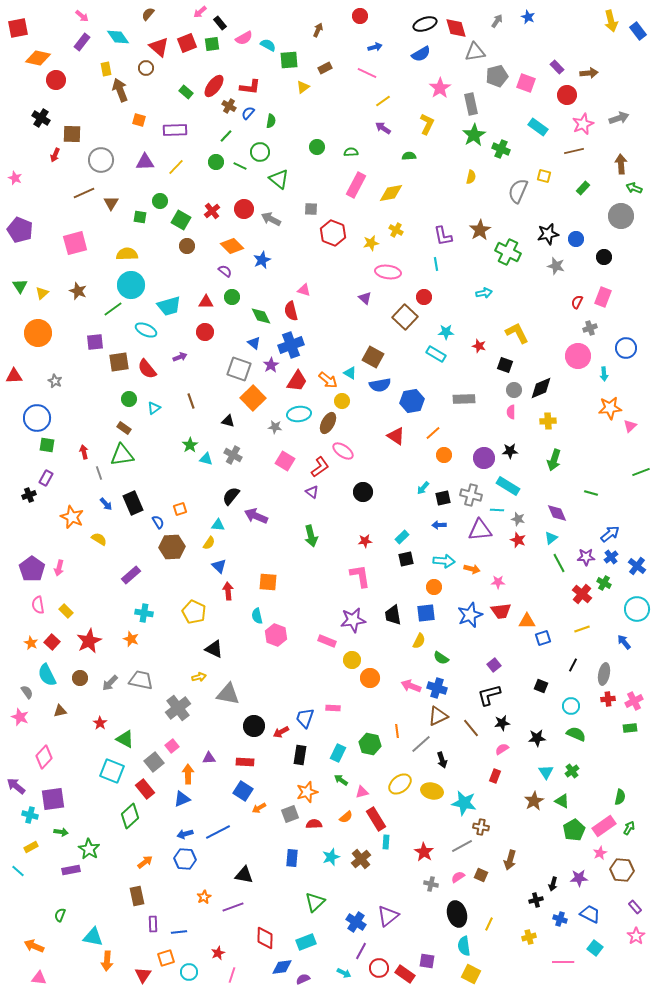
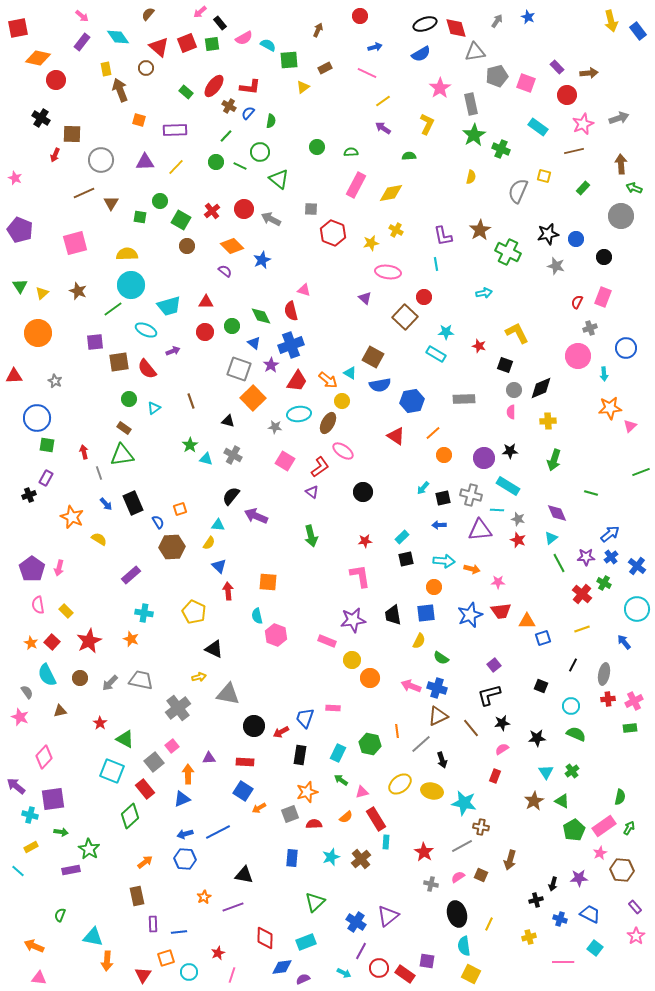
green circle at (232, 297): moved 29 px down
purple arrow at (180, 357): moved 7 px left, 6 px up
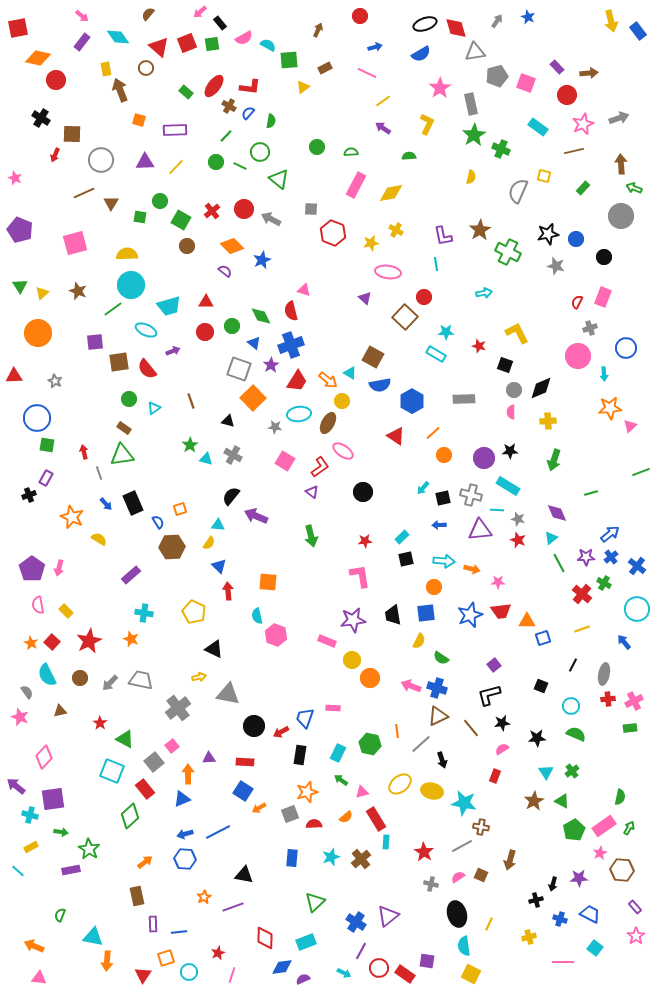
blue hexagon at (412, 401): rotated 20 degrees counterclockwise
green line at (591, 493): rotated 32 degrees counterclockwise
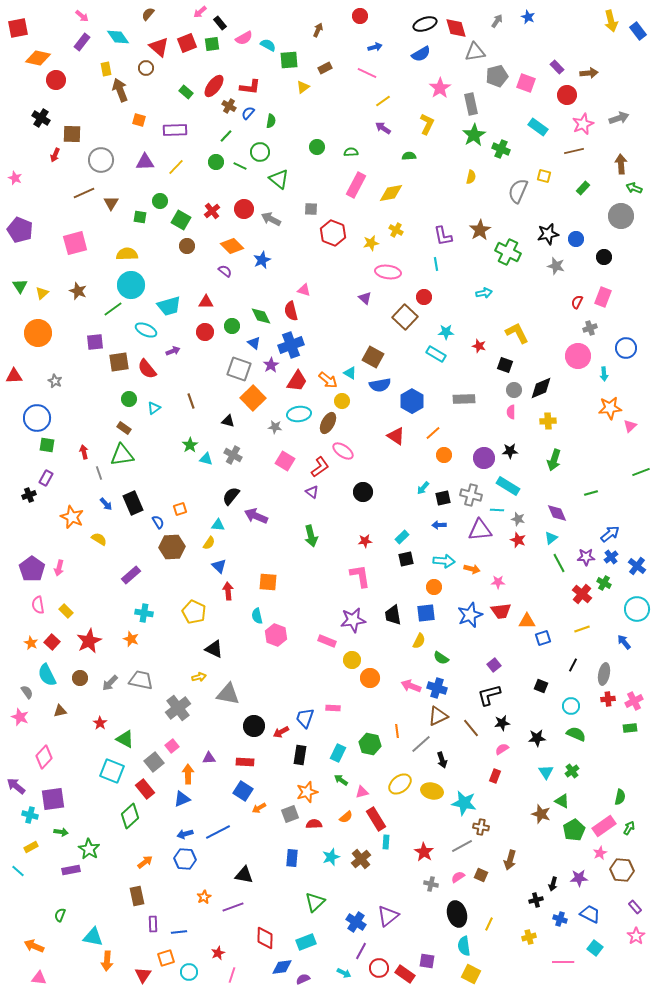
brown star at (534, 801): moved 7 px right, 13 px down; rotated 24 degrees counterclockwise
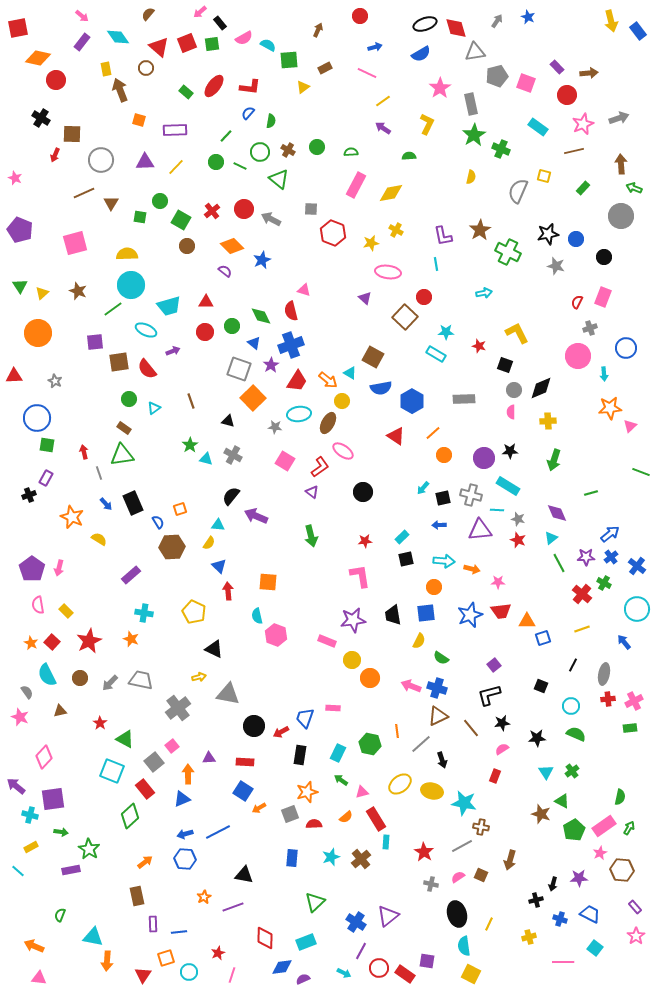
brown cross at (229, 106): moved 59 px right, 44 px down
blue semicircle at (380, 385): moved 1 px right, 3 px down
green line at (641, 472): rotated 42 degrees clockwise
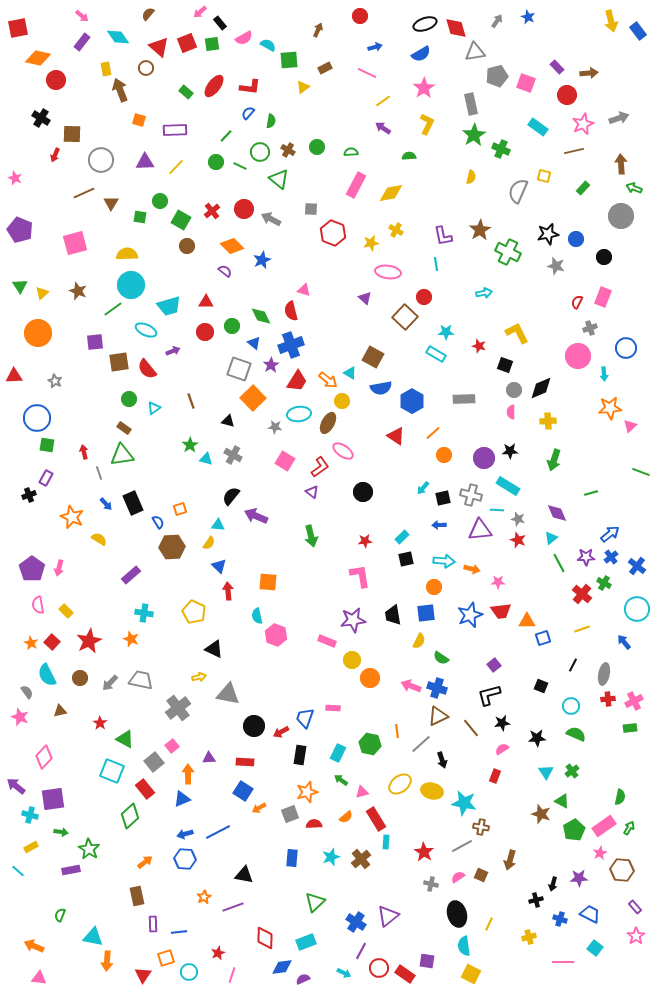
pink star at (440, 88): moved 16 px left
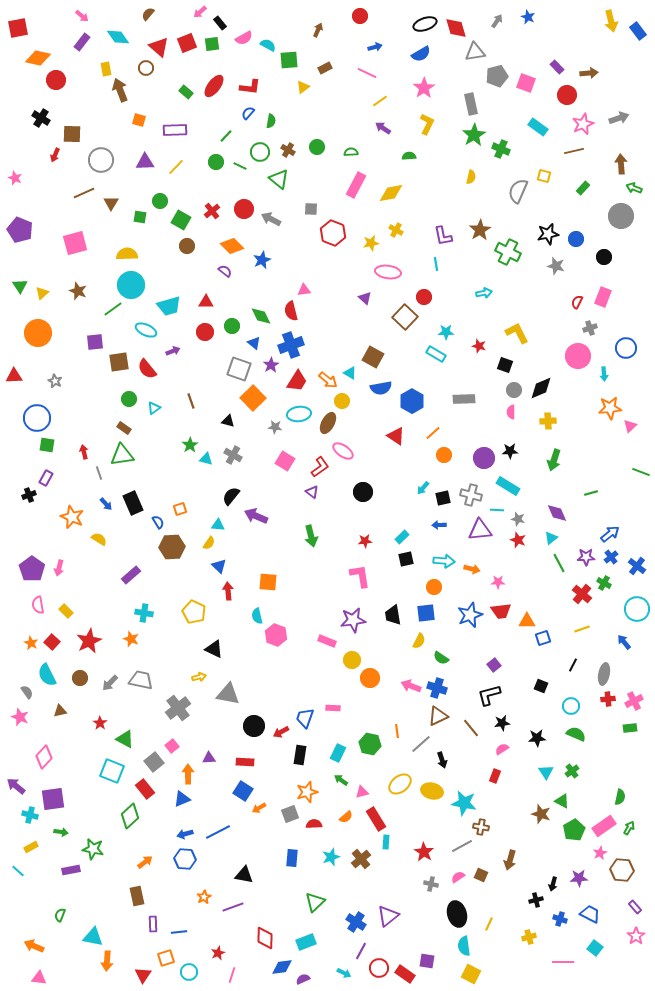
yellow line at (383, 101): moved 3 px left
pink triangle at (304, 290): rotated 24 degrees counterclockwise
green star at (89, 849): moved 4 px right; rotated 20 degrees counterclockwise
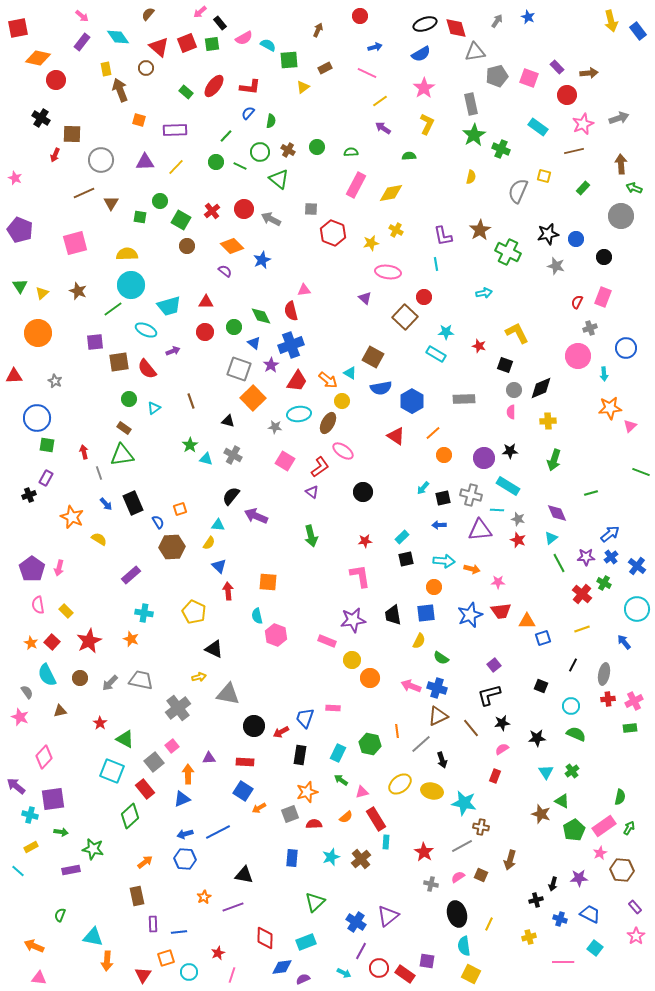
pink square at (526, 83): moved 3 px right, 5 px up
green circle at (232, 326): moved 2 px right, 1 px down
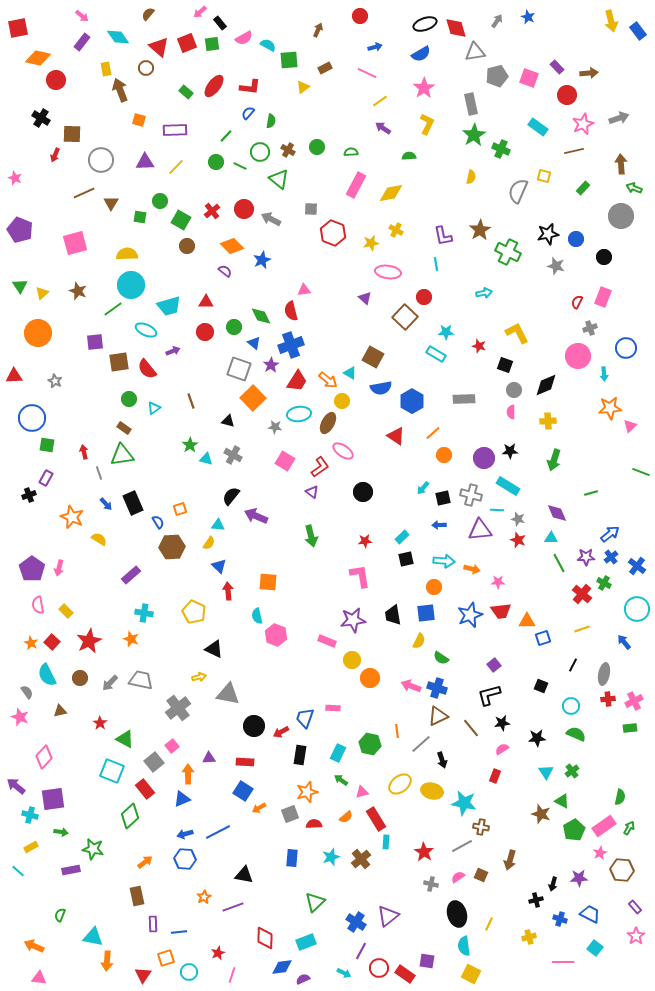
black diamond at (541, 388): moved 5 px right, 3 px up
blue circle at (37, 418): moved 5 px left
cyan triangle at (551, 538): rotated 40 degrees clockwise
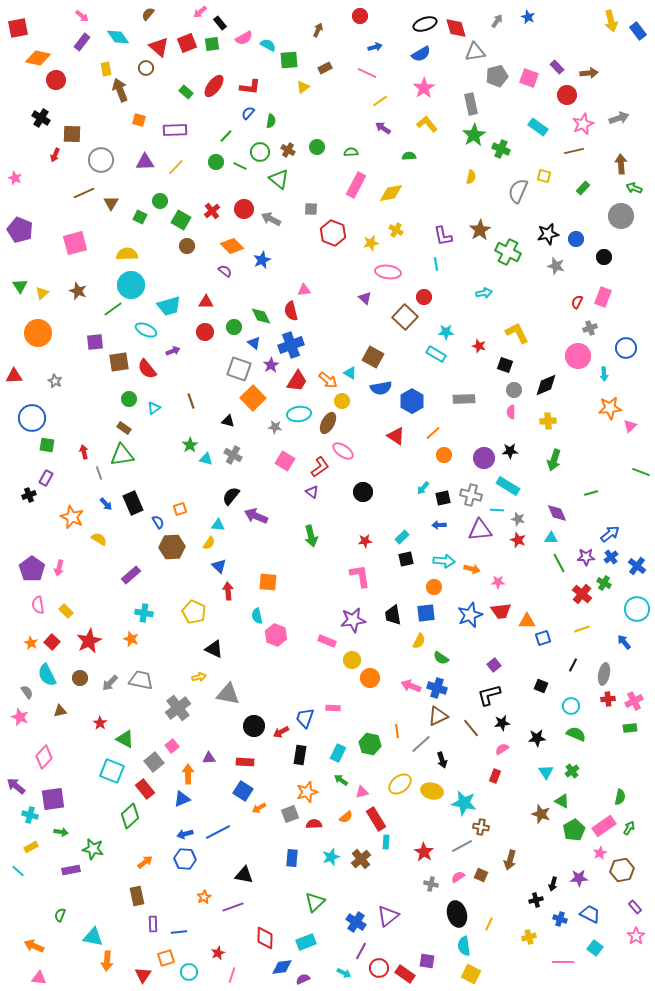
yellow L-shape at (427, 124): rotated 65 degrees counterclockwise
green square at (140, 217): rotated 16 degrees clockwise
brown hexagon at (622, 870): rotated 15 degrees counterclockwise
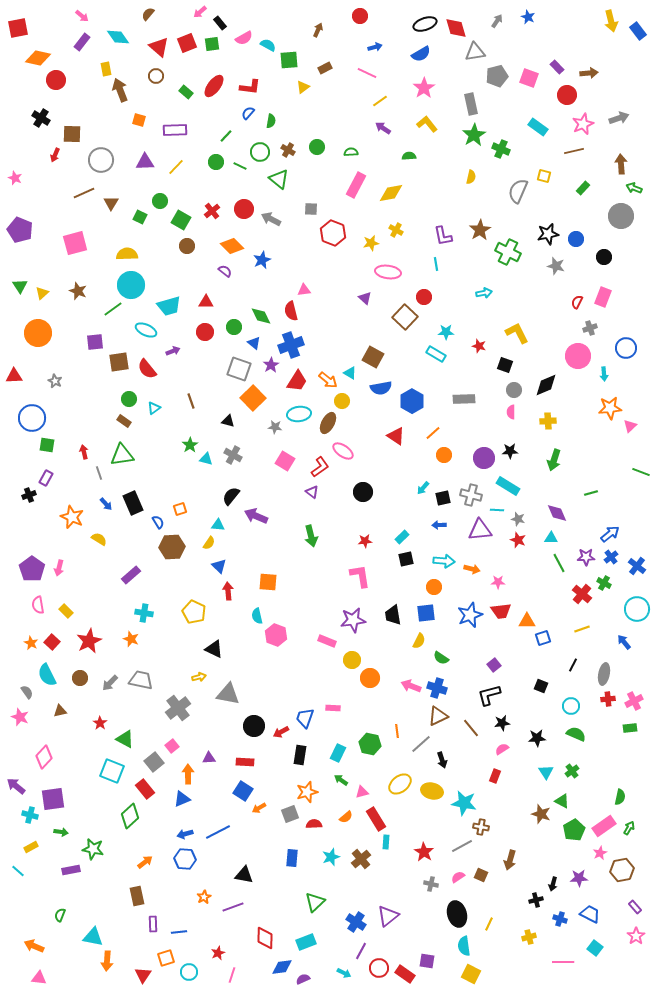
brown circle at (146, 68): moved 10 px right, 8 px down
brown rectangle at (124, 428): moved 7 px up
